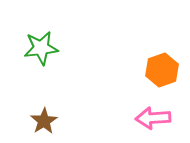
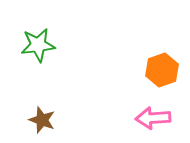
green star: moved 3 px left, 3 px up
brown star: moved 2 px left, 1 px up; rotated 20 degrees counterclockwise
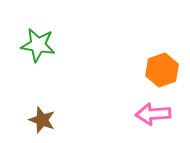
green star: rotated 16 degrees clockwise
pink arrow: moved 4 px up
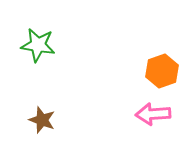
orange hexagon: moved 1 px down
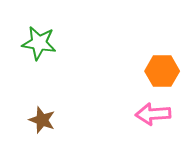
green star: moved 1 px right, 2 px up
orange hexagon: rotated 20 degrees clockwise
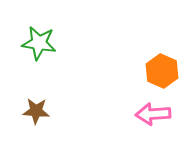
orange hexagon: rotated 24 degrees clockwise
brown star: moved 6 px left, 9 px up; rotated 16 degrees counterclockwise
